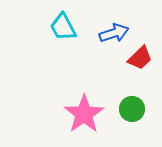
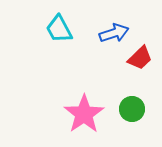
cyan trapezoid: moved 4 px left, 2 px down
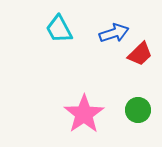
red trapezoid: moved 4 px up
green circle: moved 6 px right, 1 px down
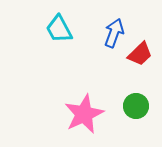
blue arrow: rotated 52 degrees counterclockwise
green circle: moved 2 px left, 4 px up
pink star: rotated 9 degrees clockwise
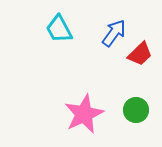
blue arrow: rotated 16 degrees clockwise
green circle: moved 4 px down
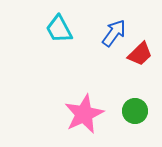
green circle: moved 1 px left, 1 px down
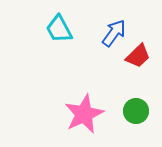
red trapezoid: moved 2 px left, 2 px down
green circle: moved 1 px right
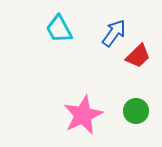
pink star: moved 1 px left, 1 px down
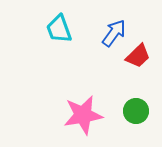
cyan trapezoid: rotated 8 degrees clockwise
pink star: rotated 15 degrees clockwise
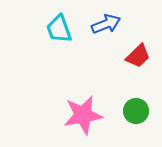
blue arrow: moved 8 px left, 9 px up; rotated 32 degrees clockwise
